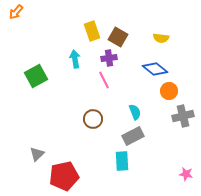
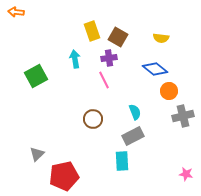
orange arrow: rotated 56 degrees clockwise
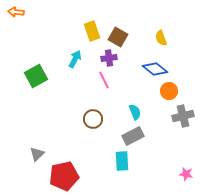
yellow semicircle: rotated 63 degrees clockwise
cyan arrow: rotated 36 degrees clockwise
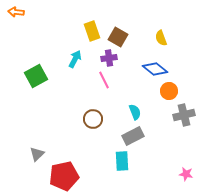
gray cross: moved 1 px right, 1 px up
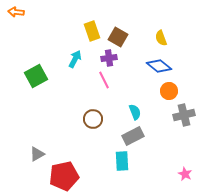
blue diamond: moved 4 px right, 3 px up
gray triangle: rotated 14 degrees clockwise
pink star: moved 1 px left; rotated 16 degrees clockwise
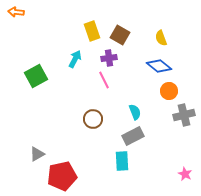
brown square: moved 2 px right, 2 px up
red pentagon: moved 2 px left
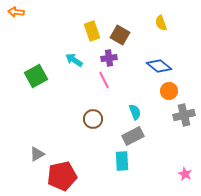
yellow semicircle: moved 15 px up
cyan arrow: moved 1 px left, 1 px down; rotated 84 degrees counterclockwise
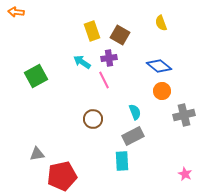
cyan arrow: moved 8 px right, 2 px down
orange circle: moved 7 px left
gray triangle: rotated 21 degrees clockwise
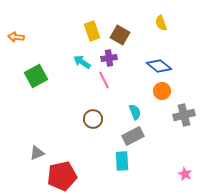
orange arrow: moved 25 px down
gray triangle: moved 1 px up; rotated 14 degrees counterclockwise
